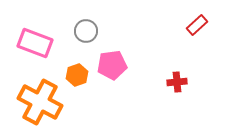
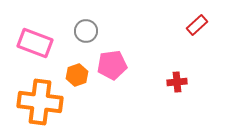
orange cross: rotated 21 degrees counterclockwise
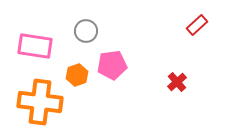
pink rectangle: moved 3 px down; rotated 12 degrees counterclockwise
red cross: rotated 36 degrees counterclockwise
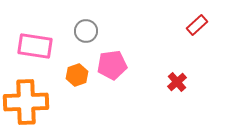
orange cross: moved 14 px left; rotated 9 degrees counterclockwise
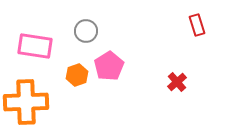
red rectangle: rotated 65 degrees counterclockwise
pink pentagon: moved 3 px left, 1 px down; rotated 24 degrees counterclockwise
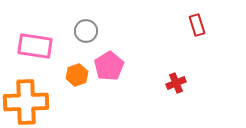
red cross: moved 1 px left, 1 px down; rotated 18 degrees clockwise
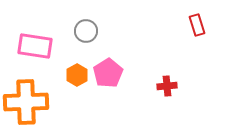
pink pentagon: moved 1 px left, 7 px down
orange hexagon: rotated 10 degrees counterclockwise
red cross: moved 9 px left, 3 px down; rotated 18 degrees clockwise
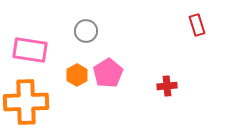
pink rectangle: moved 5 px left, 4 px down
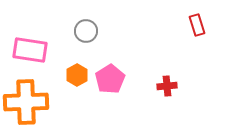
pink pentagon: moved 2 px right, 6 px down
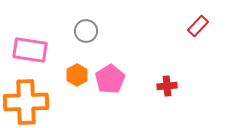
red rectangle: moved 1 px right, 1 px down; rotated 60 degrees clockwise
